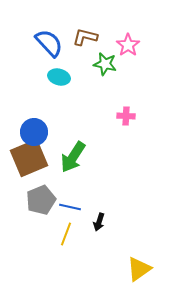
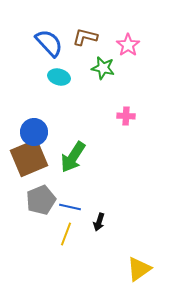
green star: moved 2 px left, 4 px down
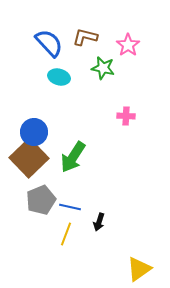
brown square: rotated 21 degrees counterclockwise
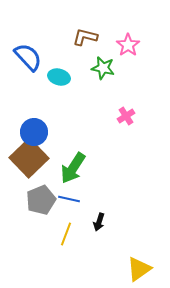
blue semicircle: moved 21 px left, 14 px down
pink cross: rotated 36 degrees counterclockwise
green arrow: moved 11 px down
blue line: moved 1 px left, 8 px up
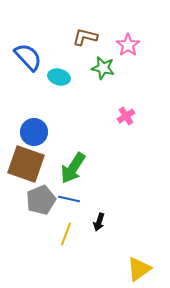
brown square: moved 3 px left, 6 px down; rotated 27 degrees counterclockwise
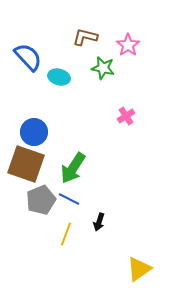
blue line: rotated 15 degrees clockwise
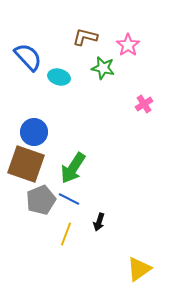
pink cross: moved 18 px right, 12 px up
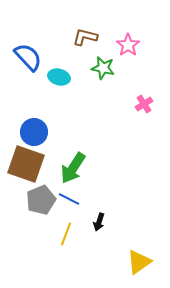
yellow triangle: moved 7 px up
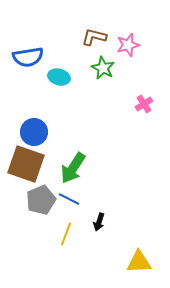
brown L-shape: moved 9 px right
pink star: rotated 20 degrees clockwise
blue semicircle: rotated 124 degrees clockwise
green star: rotated 15 degrees clockwise
yellow triangle: rotated 32 degrees clockwise
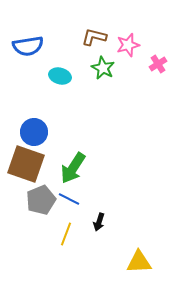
blue semicircle: moved 11 px up
cyan ellipse: moved 1 px right, 1 px up
pink cross: moved 14 px right, 40 px up
